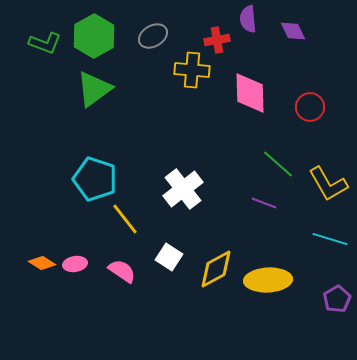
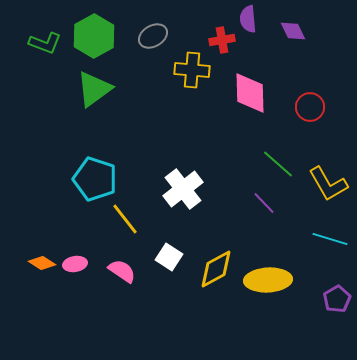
red cross: moved 5 px right
purple line: rotated 25 degrees clockwise
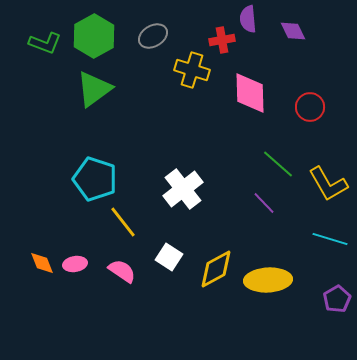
yellow cross: rotated 12 degrees clockwise
yellow line: moved 2 px left, 3 px down
orange diamond: rotated 36 degrees clockwise
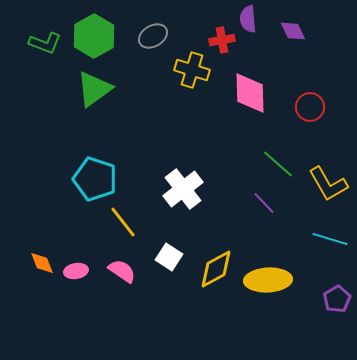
pink ellipse: moved 1 px right, 7 px down
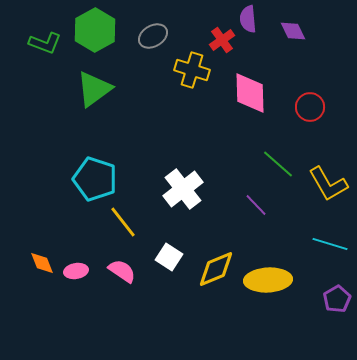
green hexagon: moved 1 px right, 6 px up
red cross: rotated 25 degrees counterclockwise
purple line: moved 8 px left, 2 px down
cyan line: moved 5 px down
yellow diamond: rotated 6 degrees clockwise
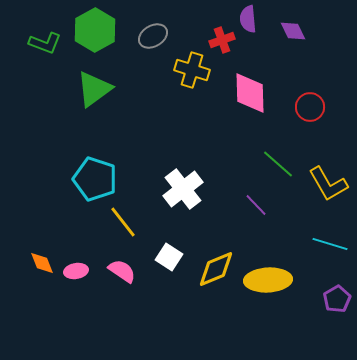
red cross: rotated 15 degrees clockwise
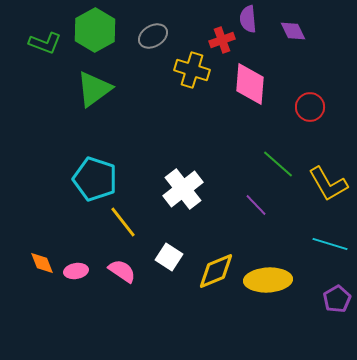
pink diamond: moved 9 px up; rotated 6 degrees clockwise
yellow diamond: moved 2 px down
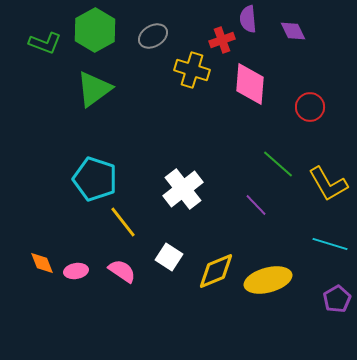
yellow ellipse: rotated 12 degrees counterclockwise
